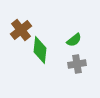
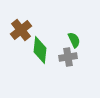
green semicircle: rotated 77 degrees counterclockwise
gray cross: moved 9 px left, 7 px up
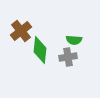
brown cross: moved 1 px down
green semicircle: rotated 119 degrees clockwise
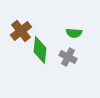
green semicircle: moved 7 px up
gray cross: rotated 36 degrees clockwise
